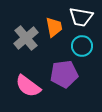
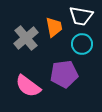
white trapezoid: moved 1 px up
cyan circle: moved 2 px up
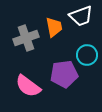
white trapezoid: rotated 30 degrees counterclockwise
gray cross: rotated 20 degrees clockwise
cyan circle: moved 5 px right, 11 px down
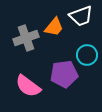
orange trapezoid: rotated 50 degrees clockwise
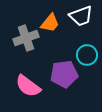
orange trapezoid: moved 4 px left, 4 px up
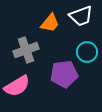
gray cross: moved 12 px down
cyan circle: moved 3 px up
pink semicircle: moved 11 px left; rotated 68 degrees counterclockwise
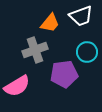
gray cross: moved 9 px right
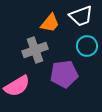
cyan circle: moved 6 px up
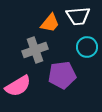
white trapezoid: moved 3 px left; rotated 15 degrees clockwise
cyan circle: moved 1 px down
purple pentagon: moved 2 px left, 1 px down
pink semicircle: moved 1 px right
